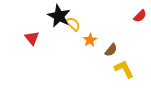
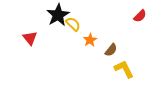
black star: moved 1 px left, 1 px up; rotated 15 degrees clockwise
red triangle: moved 2 px left
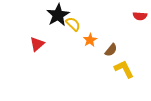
red semicircle: rotated 48 degrees clockwise
red triangle: moved 7 px right, 6 px down; rotated 28 degrees clockwise
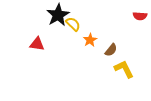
red triangle: rotated 49 degrees clockwise
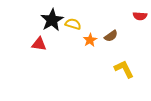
black star: moved 6 px left, 5 px down
yellow semicircle: rotated 28 degrees counterclockwise
red triangle: moved 2 px right
brown semicircle: moved 14 px up; rotated 16 degrees clockwise
